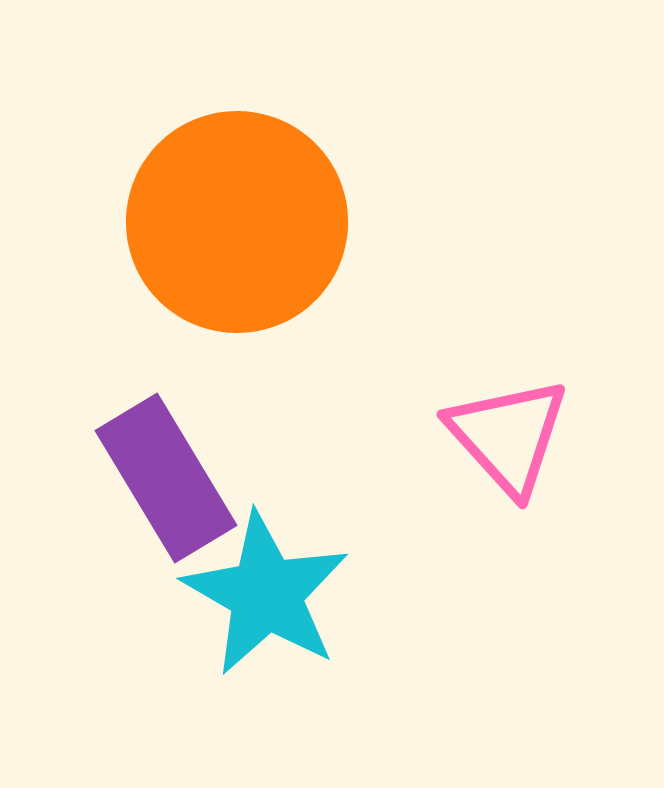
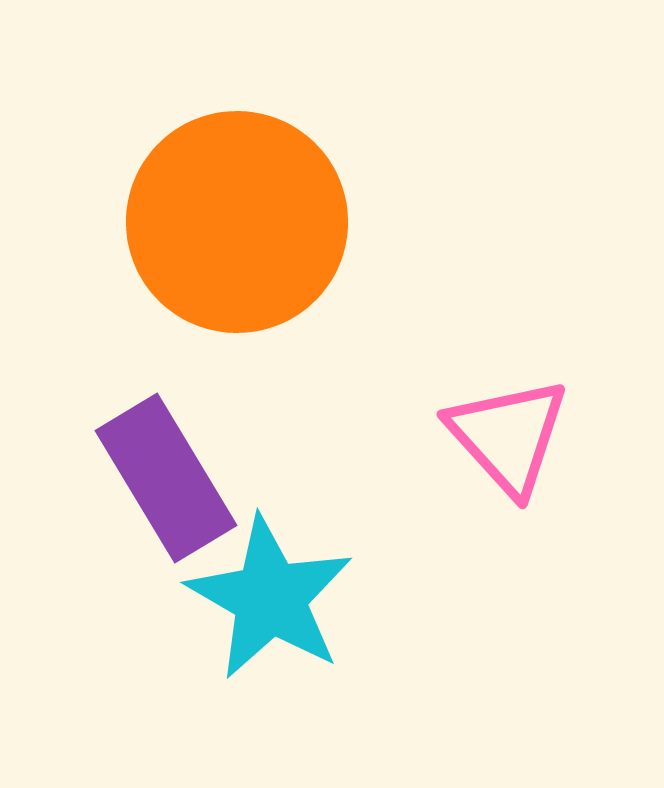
cyan star: moved 4 px right, 4 px down
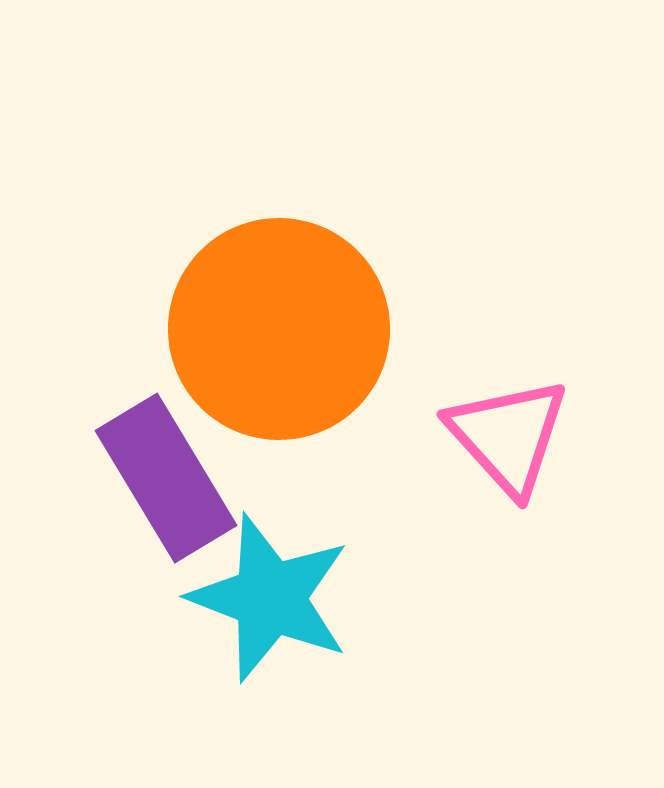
orange circle: moved 42 px right, 107 px down
cyan star: rotated 9 degrees counterclockwise
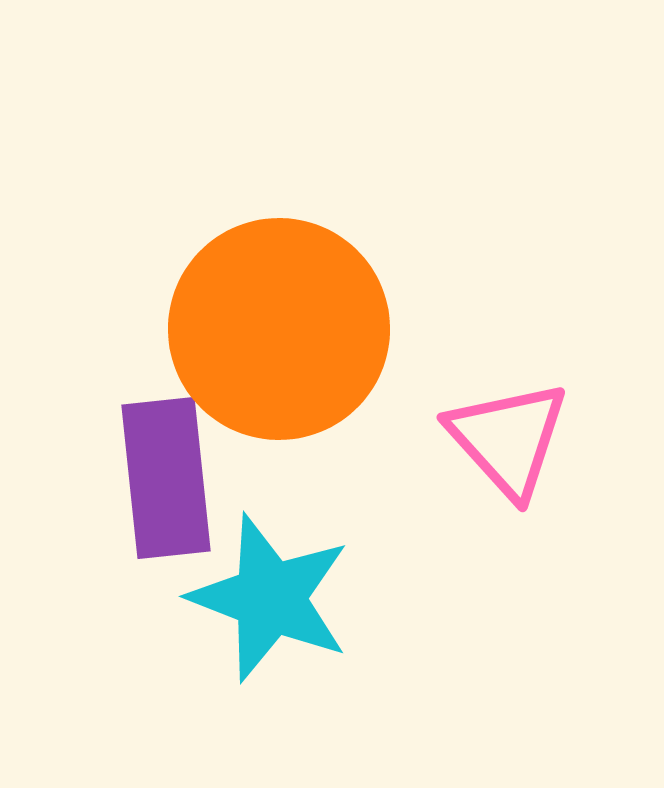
pink triangle: moved 3 px down
purple rectangle: rotated 25 degrees clockwise
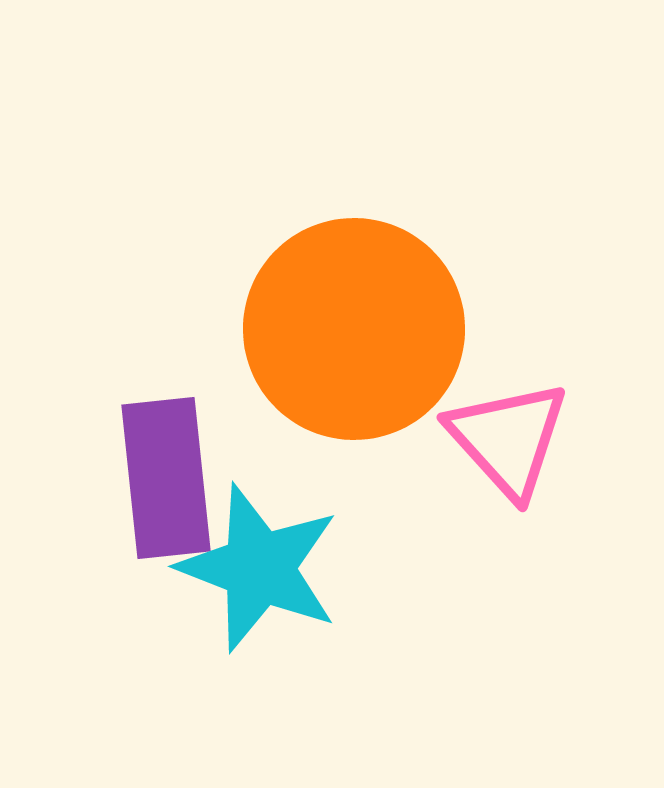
orange circle: moved 75 px right
cyan star: moved 11 px left, 30 px up
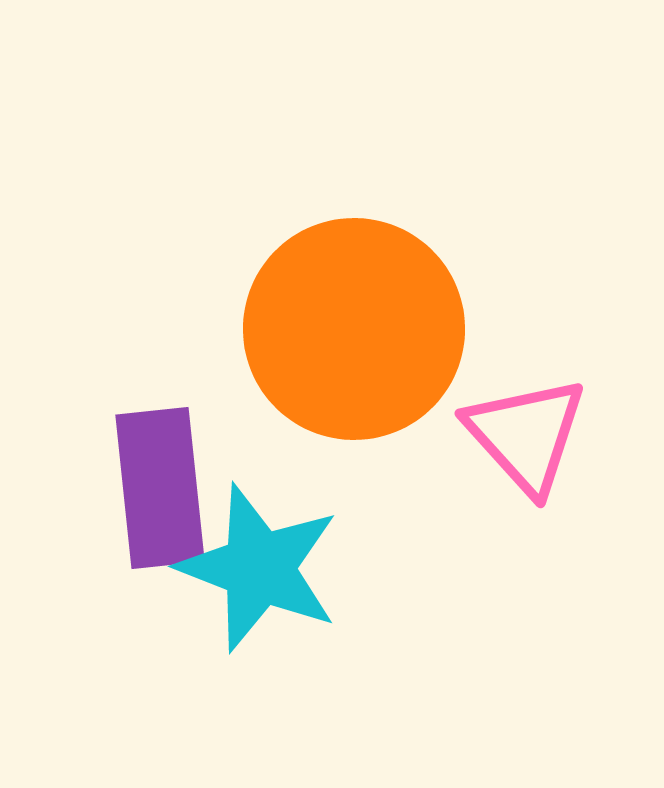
pink triangle: moved 18 px right, 4 px up
purple rectangle: moved 6 px left, 10 px down
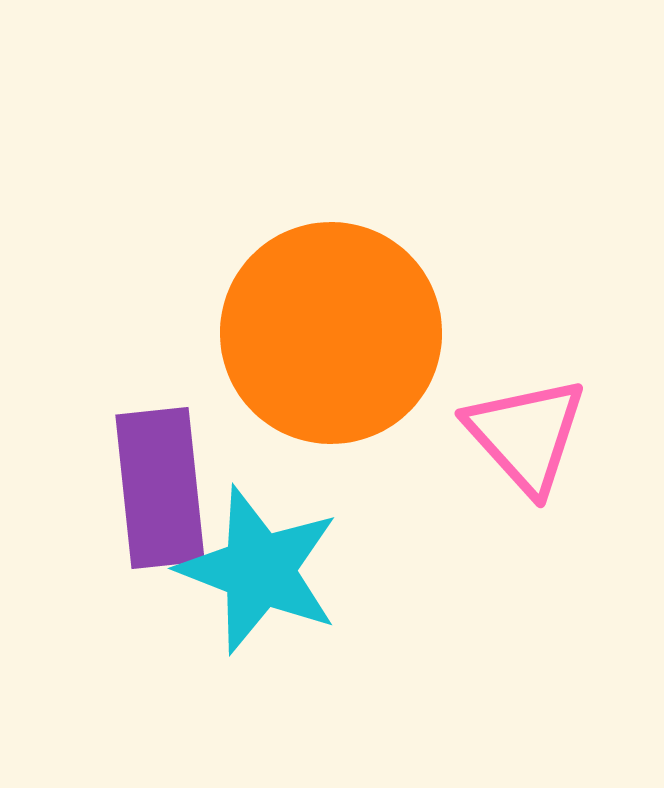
orange circle: moved 23 px left, 4 px down
cyan star: moved 2 px down
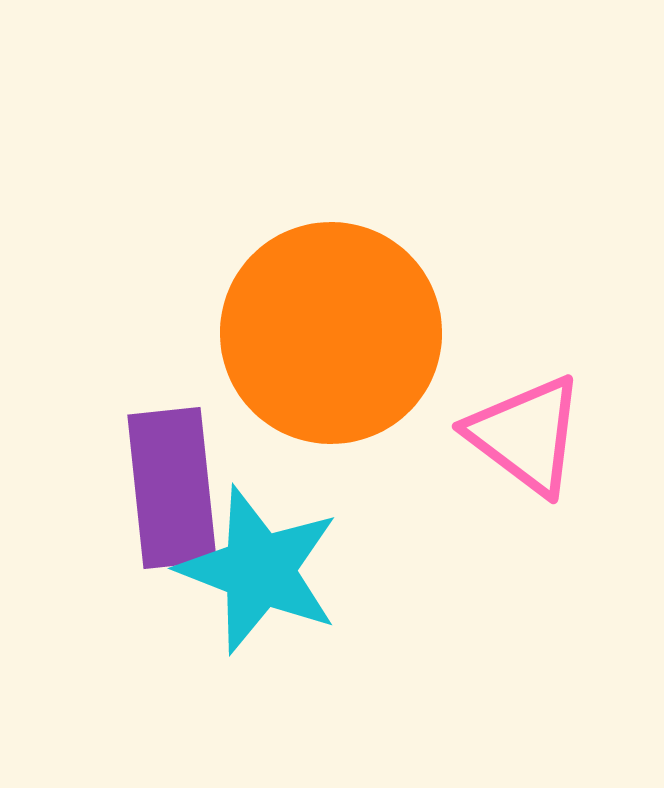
pink triangle: rotated 11 degrees counterclockwise
purple rectangle: moved 12 px right
